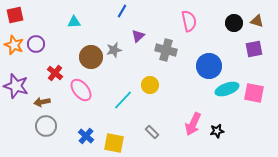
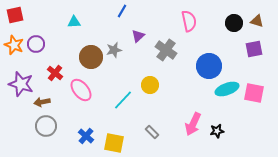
gray cross: rotated 20 degrees clockwise
purple star: moved 5 px right, 2 px up
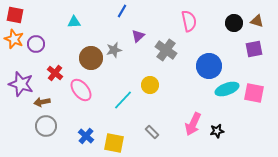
red square: rotated 24 degrees clockwise
orange star: moved 6 px up
brown circle: moved 1 px down
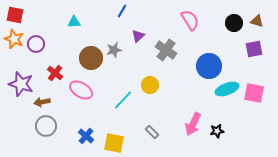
pink semicircle: moved 1 px right, 1 px up; rotated 20 degrees counterclockwise
pink ellipse: rotated 20 degrees counterclockwise
